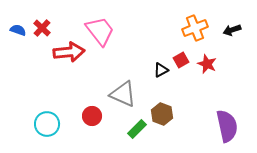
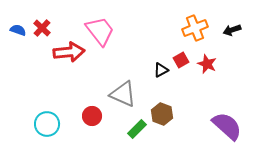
purple semicircle: rotated 36 degrees counterclockwise
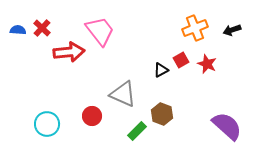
blue semicircle: rotated 14 degrees counterclockwise
green rectangle: moved 2 px down
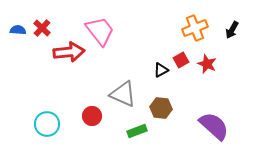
black arrow: rotated 42 degrees counterclockwise
brown hexagon: moved 1 px left, 6 px up; rotated 15 degrees counterclockwise
purple semicircle: moved 13 px left
green rectangle: rotated 24 degrees clockwise
